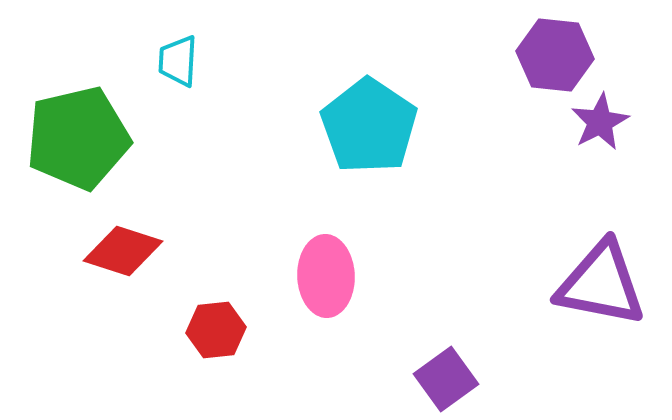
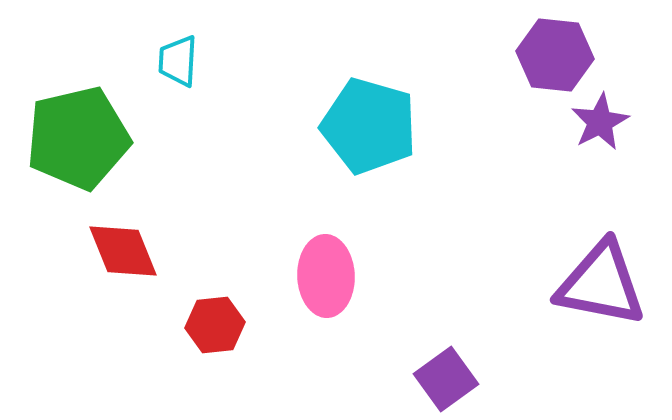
cyan pentagon: rotated 18 degrees counterclockwise
red diamond: rotated 50 degrees clockwise
red hexagon: moved 1 px left, 5 px up
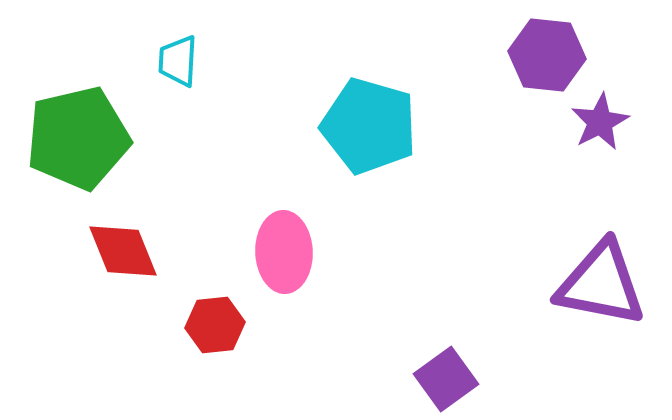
purple hexagon: moved 8 px left
pink ellipse: moved 42 px left, 24 px up
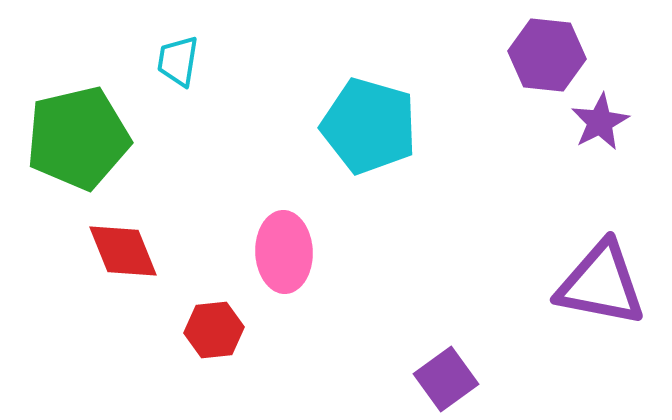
cyan trapezoid: rotated 6 degrees clockwise
red hexagon: moved 1 px left, 5 px down
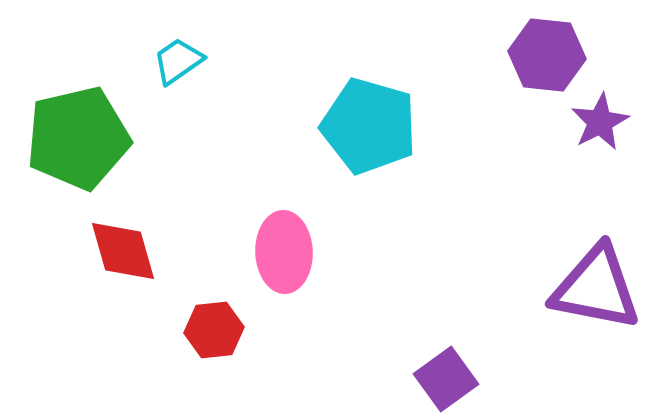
cyan trapezoid: rotated 46 degrees clockwise
red diamond: rotated 6 degrees clockwise
purple triangle: moved 5 px left, 4 px down
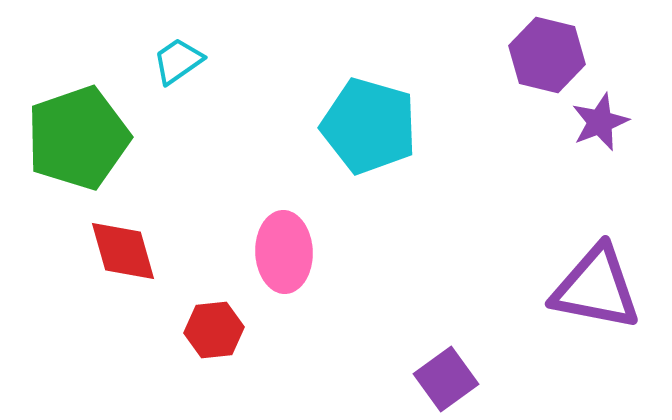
purple hexagon: rotated 8 degrees clockwise
purple star: rotated 6 degrees clockwise
green pentagon: rotated 6 degrees counterclockwise
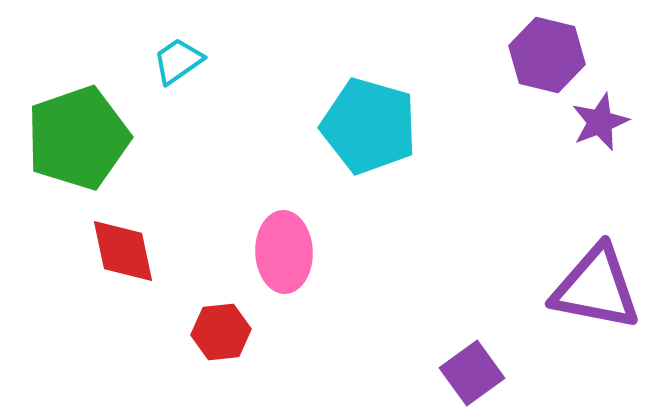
red diamond: rotated 4 degrees clockwise
red hexagon: moved 7 px right, 2 px down
purple square: moved 26 px right, 6 px up
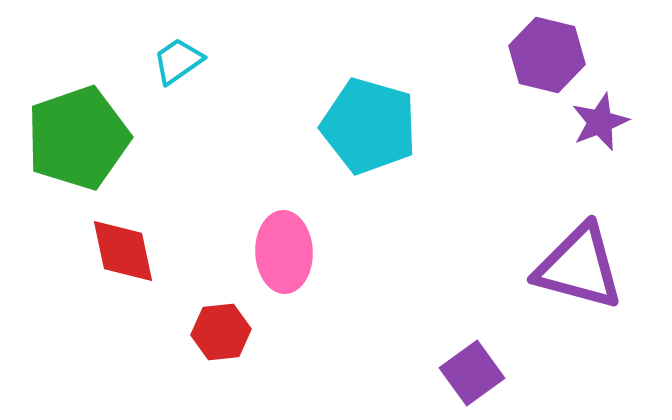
purple triangle: moved 17 px left, 21 px up; rotated 4 degrees clockwise
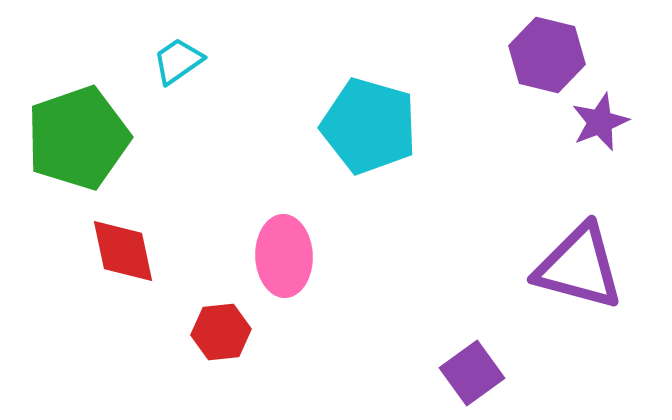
pink ellipse: moved 4 px down
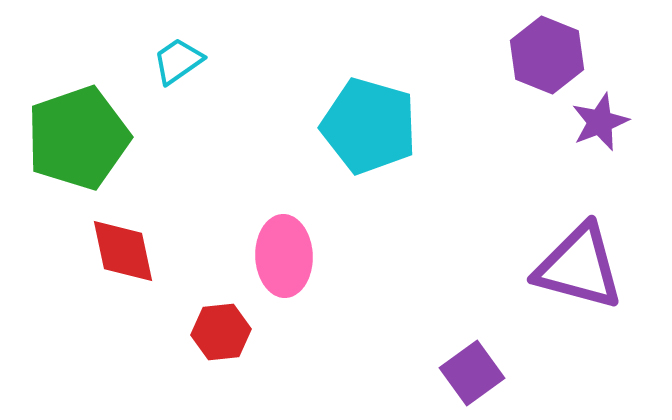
purple hexagon: rotated 8 degrees clockwise
